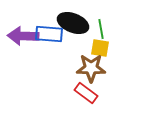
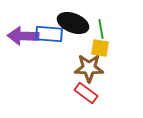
brown star: moved 2 px left
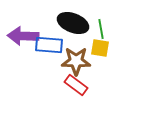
blue rectangle: moved 11 px down
brown star: moved 13 px left, 7 px up
red rectangle: moved 10 px left, 8 px up
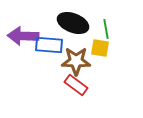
green line: moved 5 px right
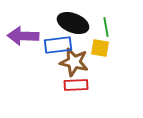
green line: moved 2 px up
blue rectangle: moved 9 px right; rotated 12 degrees counterclockwise
brown star: moved 2 px left, 1 px down; rotated 12 degrees clockwise
red rectangle: rotated 40 degrees counterclockwise
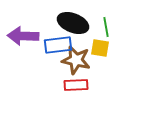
brown star: moved 2 px right, 2 px up
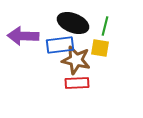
green line: moved 1 px left, 1 px up; rotated 24 degrees clockwise
blue rectangle: moved 2 px right
red rectangle: moved 1 px right, 2 px up
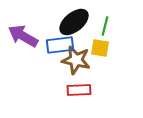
black ellipse: moved 1 px right, 1 px up; rotated 60 degrees counterclockwise
purple arrow: rotated 28 degrees clockwise
red rectangle: moved 2 px right, 7 px down
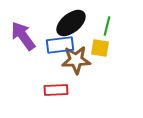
black ellipse: moved 3 px left, 1 px down
green line: moved 2 px right
purple arrow: rotated 24 degrees clockwise
brown star: rotated 16 degrees counterclockwise
red rectangle: moved 23 px left
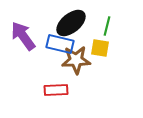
blue rectangle: moved 1 px up; rotated 20 degrees clockwise
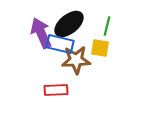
black ellipse: moved 2 px left, 1 px down
purple arrow: moved 18 px right, 3 px up; rotated 12 degrees clockwise
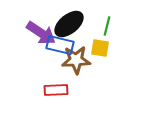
purple arrow: rotated 148 degrees clockwise
blue rectangle: moved 1 px down
